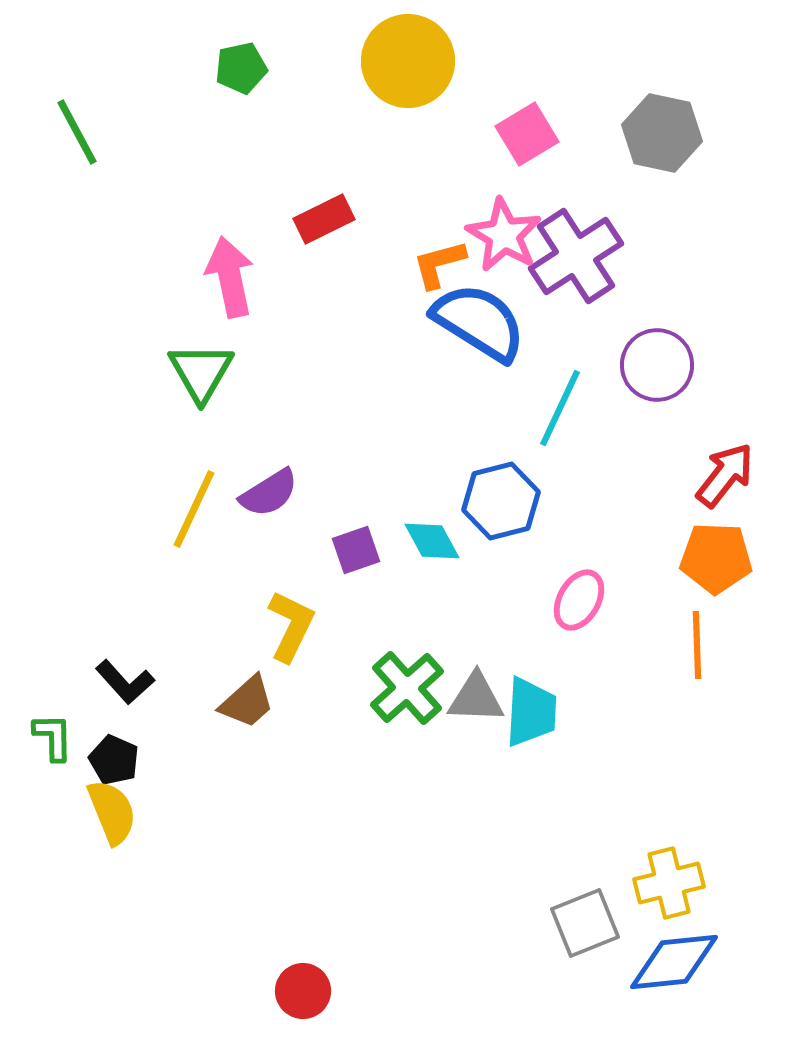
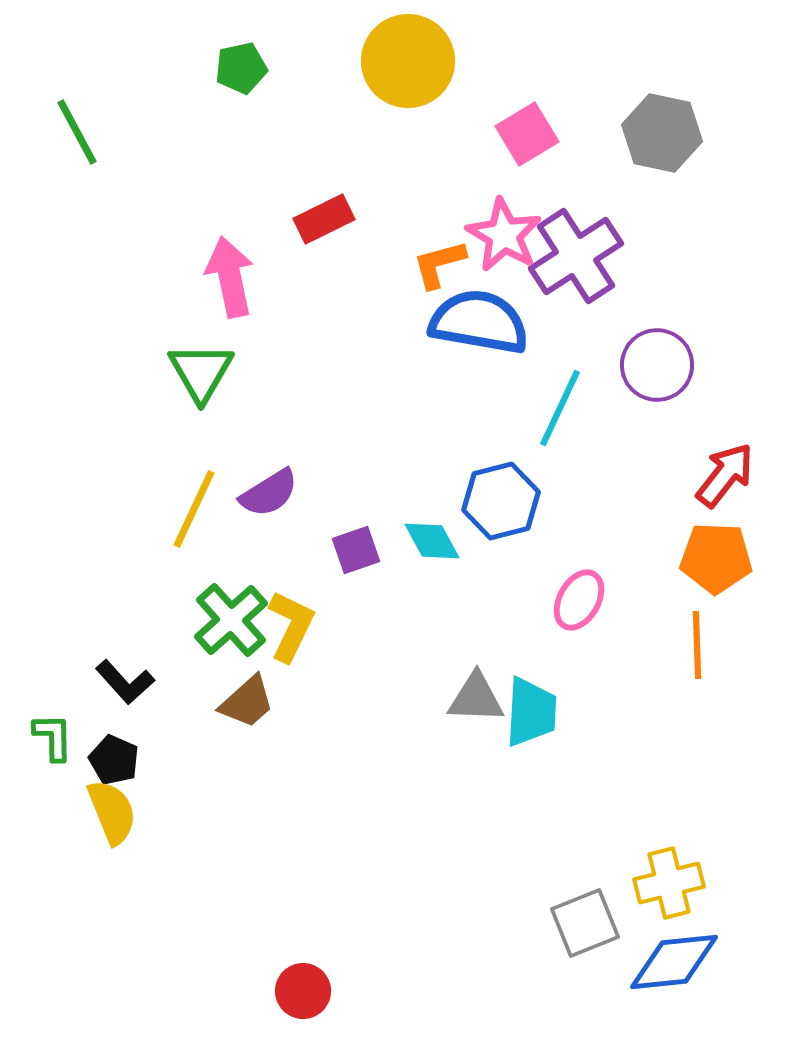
blue semicircle: rotated 22 degrees counterclockwise
green cross: moved 176 px left, 68 px up
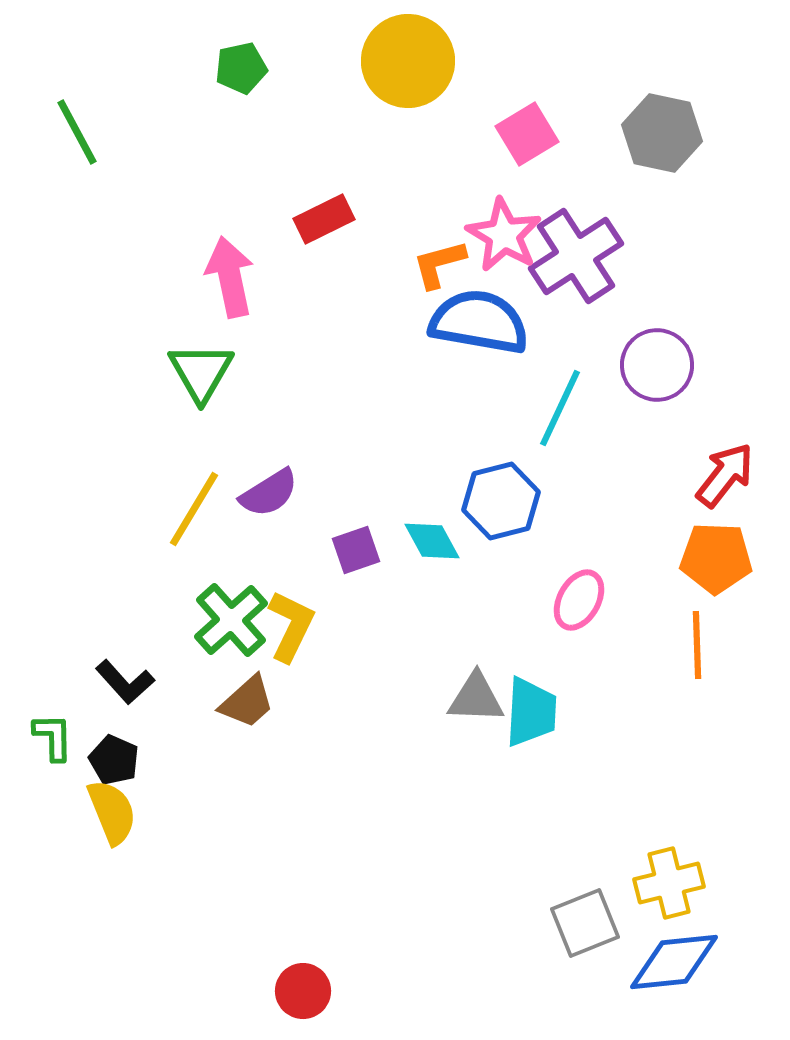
yellow line: rotated 6 degrees clockwise
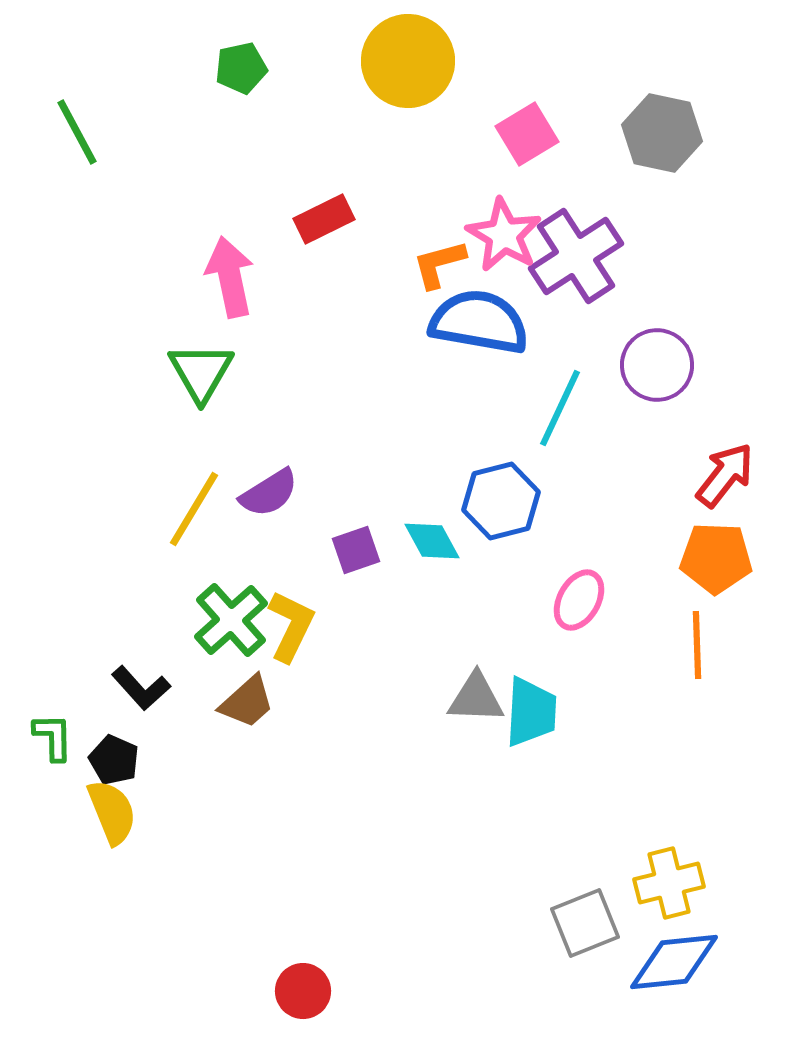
black L-shape: moved 16 px right, 6 px down
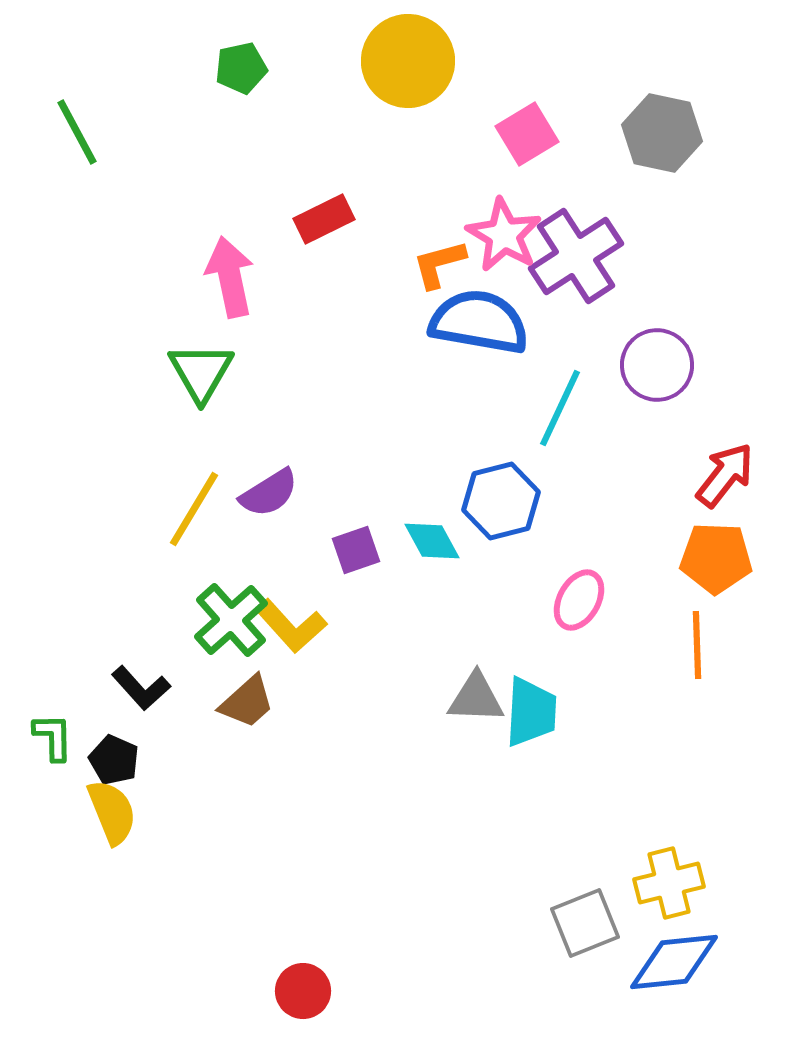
yellow L-shape: rotated 112 degrees clockwise
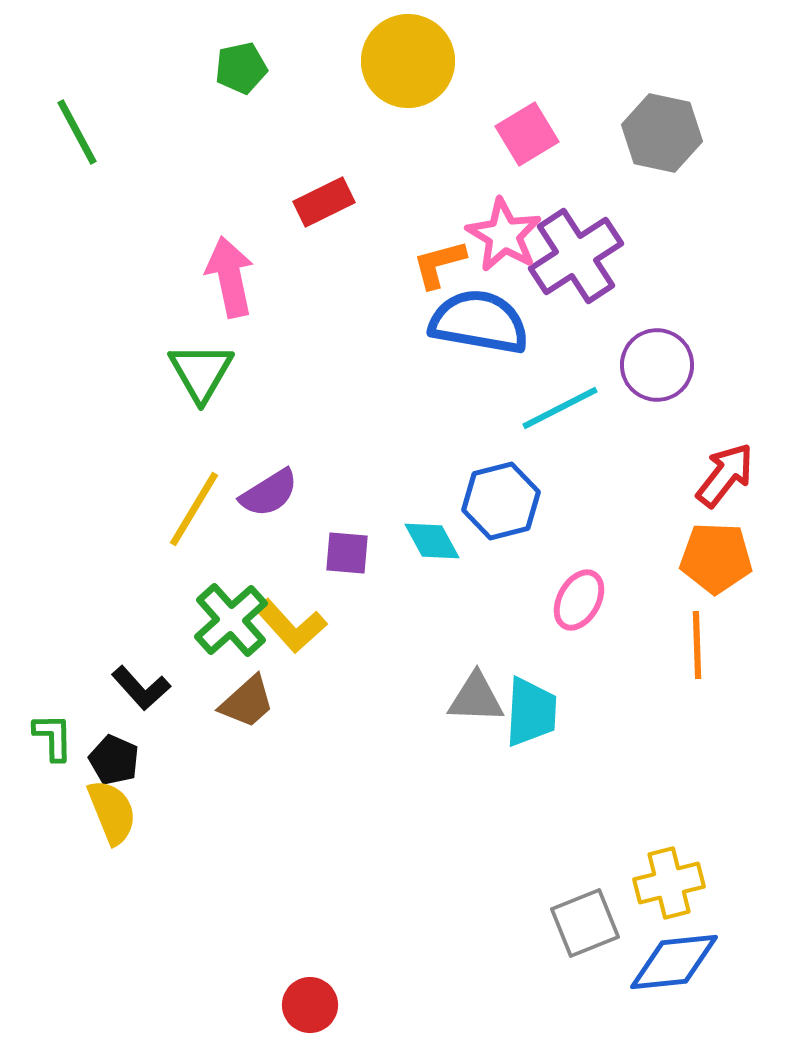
red rectangle: moved 17 px up
cyan line: rotated 38 degrees clockwise
purple square: moved 9 px left, 3 px down; rotated 24 degrees clockwise
red circle: moved 7 px right, 14 px down
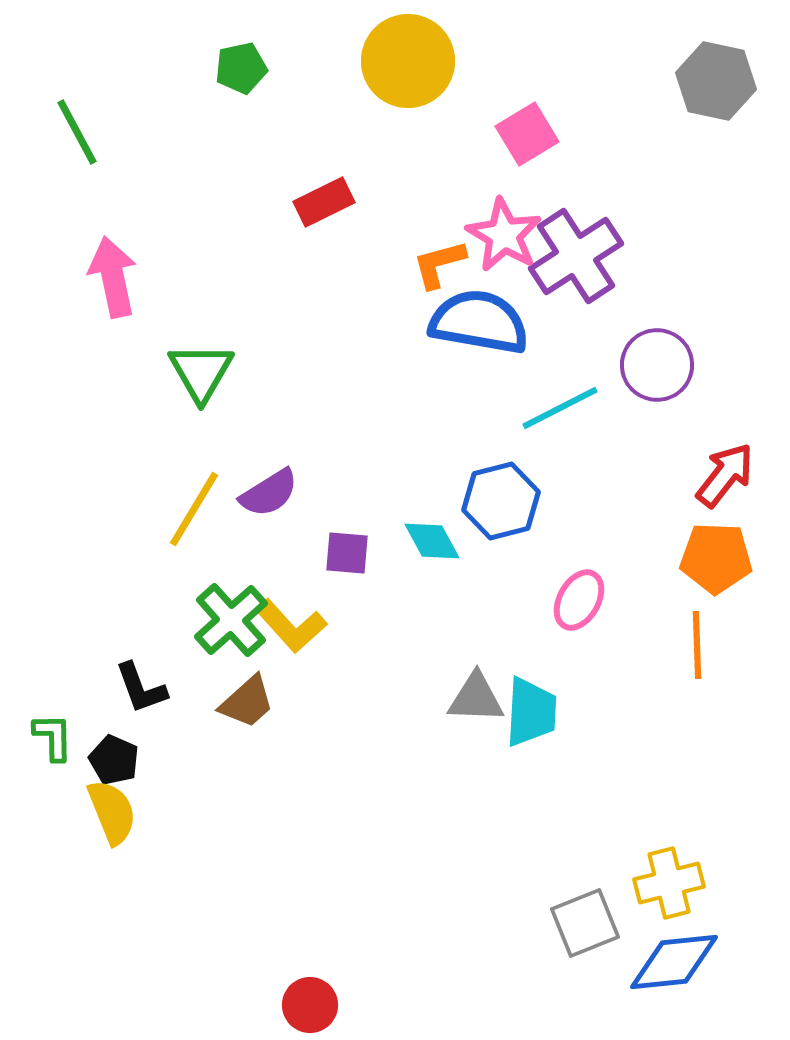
gray hexagon: moved 54 px right, 52 px up
pink arrow: moved 117 px left
black L-shape: rotated 22 degrees clockwise
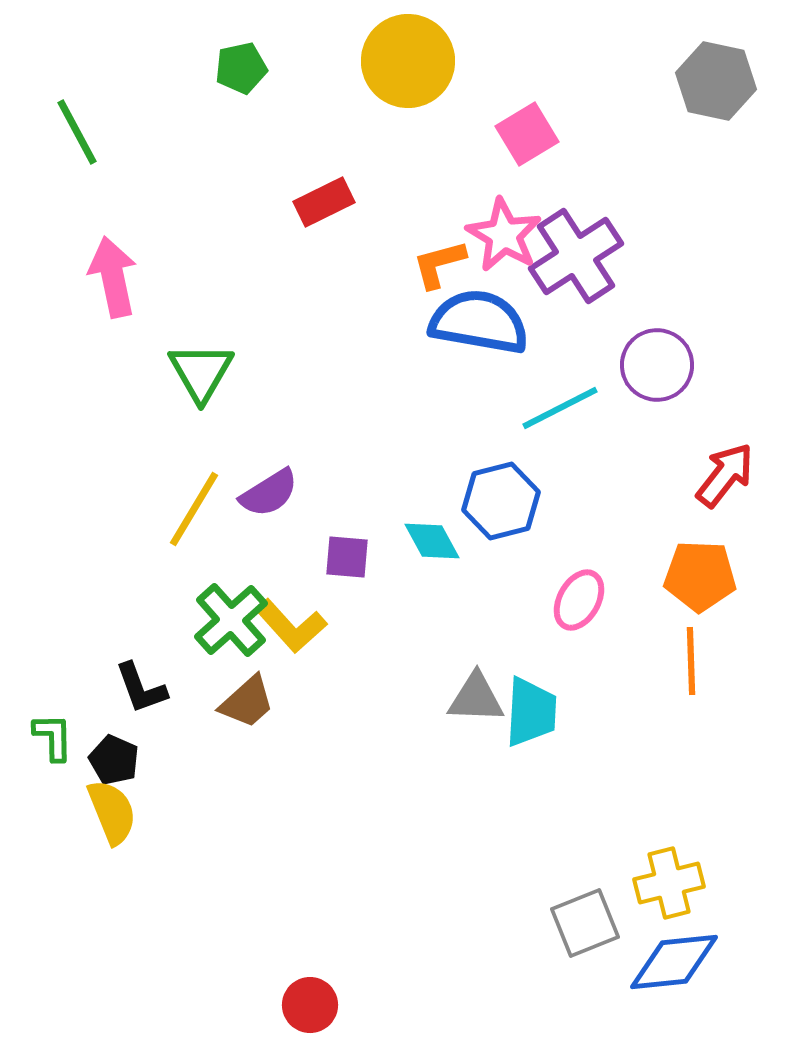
purple square: moved 4 px down
orange pentagon: moved 16 px left, 18 px down
orange line: moved 6 px left, 16 px down
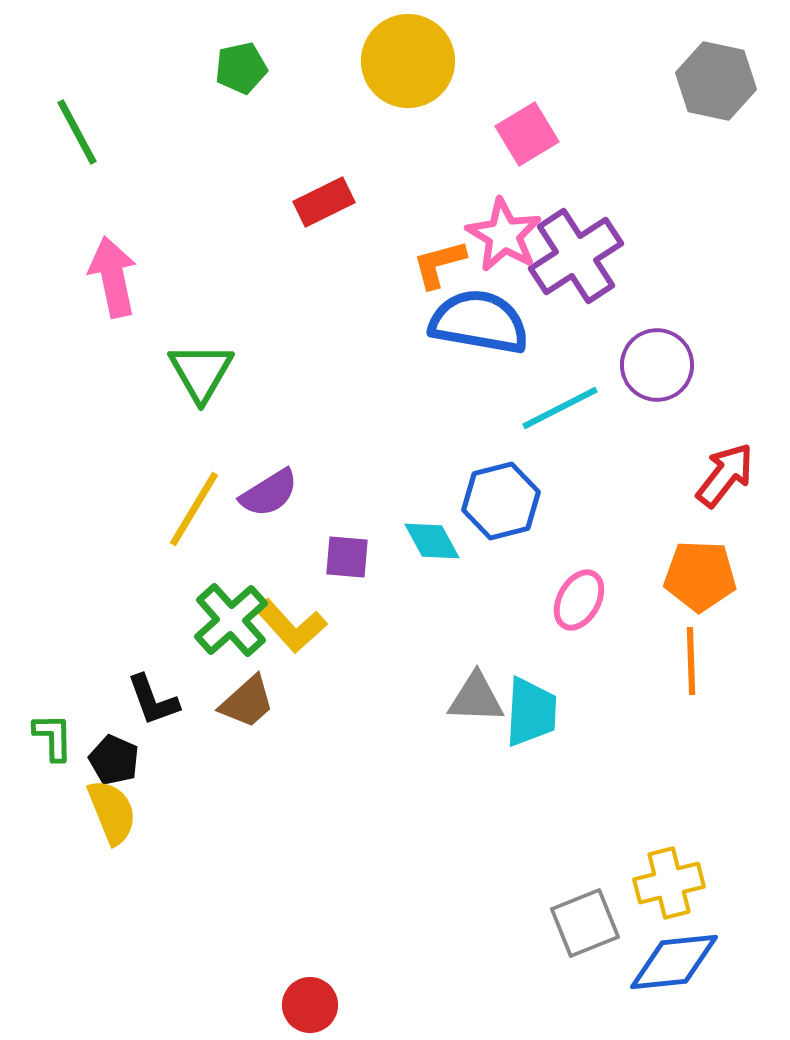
black L-shape: moved 12 px right, 12 px down
